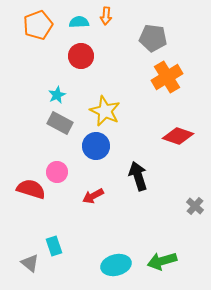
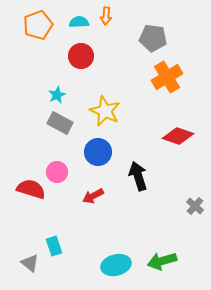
blue circle: moved 2 px right, 6 px down
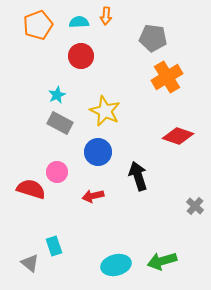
red arrow: rotated 15 degrees clockwise
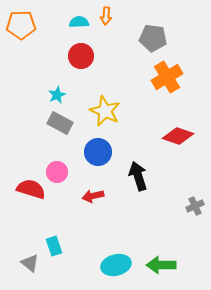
orange pentagon: moved 17 px left; rotated 20 degrees clockwise
gray cross: rotated 24 degrees clockwise
green arrow: moved 1 px left, 4 px down; rotated 16 degrees clockwise
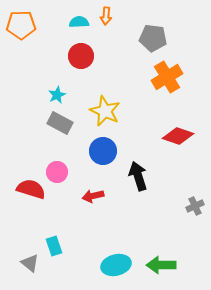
blue circle: moved 5 px right, 1 px up
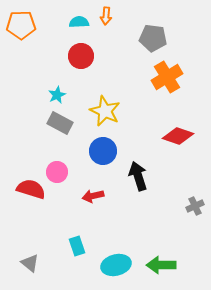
cyan rectangle: moved 23 px right
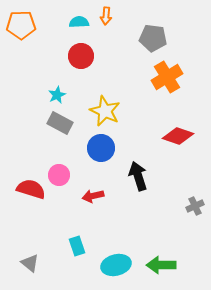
blue circle: moved 2 px left, 3 px up
pink circle: moved 2 px right, 3 px down
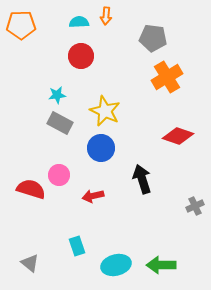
cyan star: rotated 18 degrees clockwise
black arrow: moved 4 px right, 3 px down
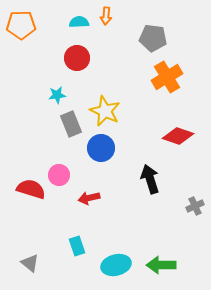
red circle: moved 4 px left, 2 px down
gray rectangle: moved 11 px right, 1 px down; rotated 40 degrees clockwise
black arrow: moved 8 px right
red arrow: moved 4 px left, 2 px down
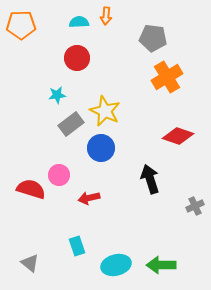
gray rectangle: rotated 75 degrees clockwise
